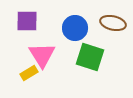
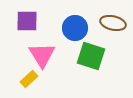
green square: moved 1 px right, 1 px up
yellow rectangle: moved 6 px down; rotated 12 degrees counterclockwise
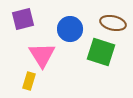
purple square: moved 4 px left, 2 px up; rotated 15 degrees counterclockwise
blue circle: moved 5 px left, 1 px down
green square: moved 10 px right, 4 px up
yellow rectangle: moved 2 px down; rotated 30 degrees counterclockwise
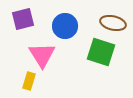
blue circle: moved 5 px left, 3 px up
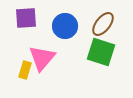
purple square: moved 3 px right, 1 px up; rotated 10 degrees clockwise
brown ellipse: moved 10 px left, 1 px down; rotated 65 degrees counterclockwise
pink triangle: moved 3 px down; rotated 12 degrees clockwise
yellow rectangle: moved 4 px left, 11 px up
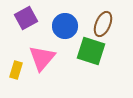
purple square: rotated 25 degrees counterclockwise
brown ellipse: rotated 15 degrees counterclockwise
green square: moved 10 px left, 1 px up
yellow rectangle: moved 9 px left
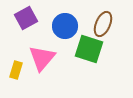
green square: moved 2 px left, 2 px up
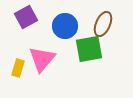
purple square: moved 1 px up
green square: rotated 28 degrees counterclockwise
pink triangle: moved 1 px down
yellow rectangle: moved 2 px right, 2 px up
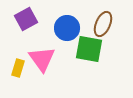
purple square: moved 2 px down
blue circle: moved 2 px right, 2 px down
green square: rotated 20 degrees clockwise
pink triangle: rotated 16 degrees counterclockwise
